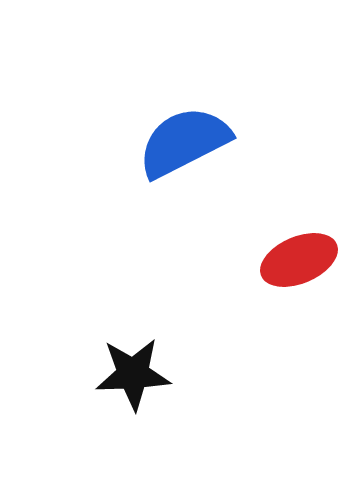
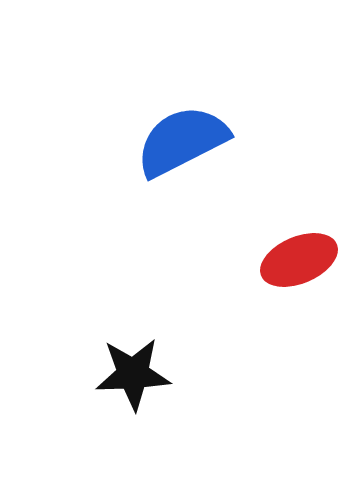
blue semicircle: moved 2 px left, 1 px up
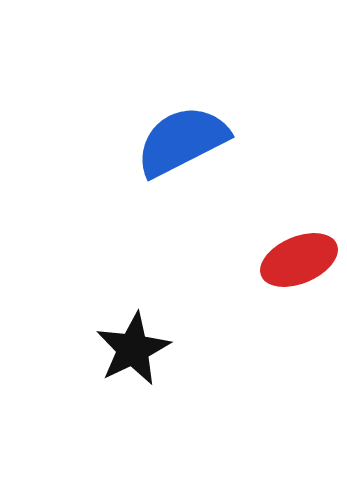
black star: moved 25 px up; rotated 24 degrees counterclockwise
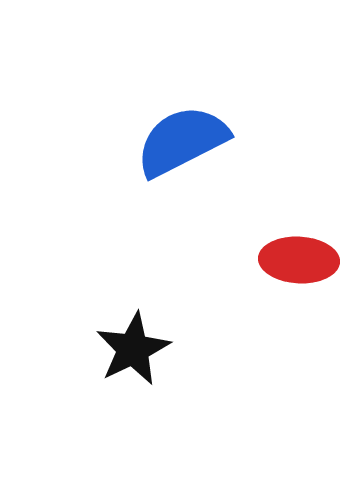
red ellipse: rotated 26 degrees clockwise
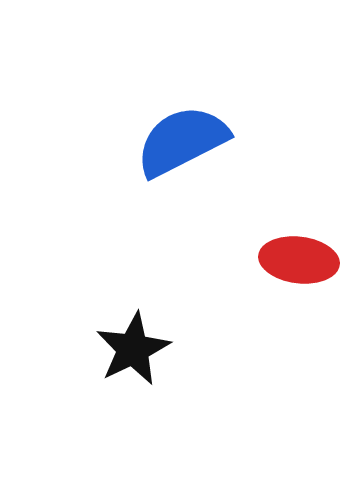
red ellipse: rotated 4 degrees clockwise
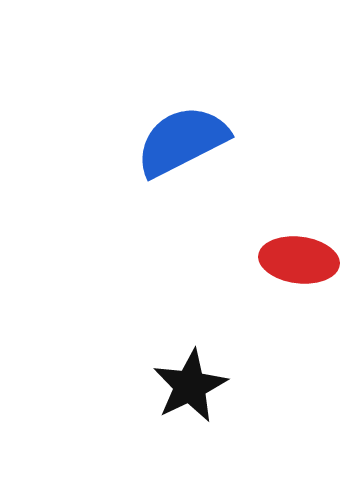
black star: moved 57 px right, 37 px down
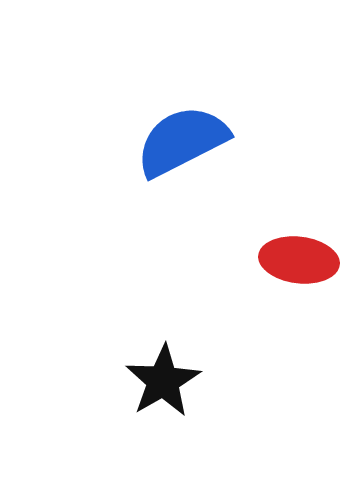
black star: moved 27 px left, 5 px up; rotated 4 degrees counterclockwise
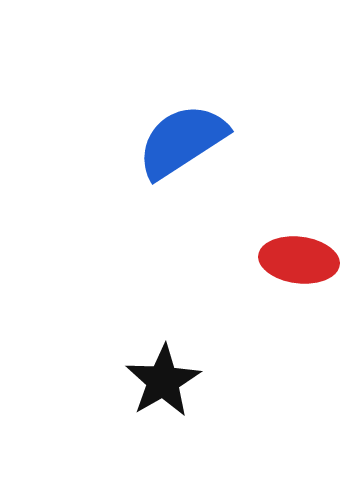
blue semicircle: rotated 6 degrees counterclockwise
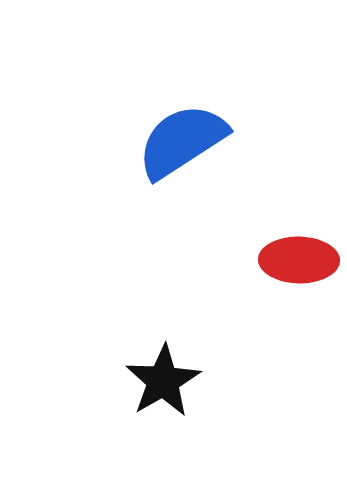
red ellipse: rotated 6 degrees counterclockwise
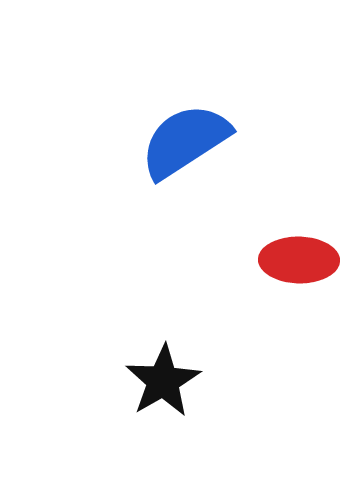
blue semicircle: moved 3 px right
